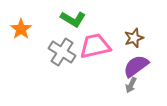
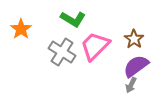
brown star: moved 1 px down; rotated 18 degrees counterclockwise
pink trapezoid: rotated 32 degrees counterclockwise
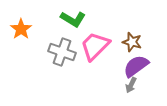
brown star: moved 2 px left, 3 px down; rotated 18 degrees counterclockwise
gray cross: rotated 12 degrees counterclockwise
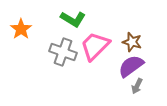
gray cross: moved 1 px right
purple semicircle: moved 5 px left
gray arrow: moved 6 px right, 1 px down
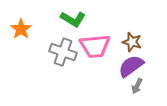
pink trapezoid: rotated 140 degrees counterclockwise
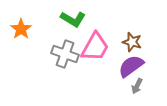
pink trapezoid: moved 1 px down; rotated 56 degrees counterclockwise
gray cross: moved 2 px right, 2 px down
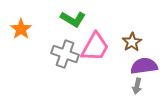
brown star: rotated 24 degrees clockwise
purple semicircle: moved 13 px right; rotated 28 degrees clockwise
gray arrow: rotated 14 degrees counterclockwise
